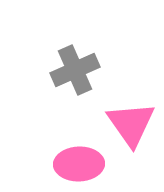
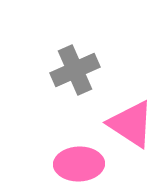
pink triangle: rotated 22 degrees counterclockwise
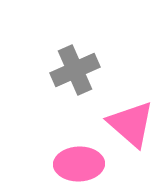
pink triangle: rotated 8 degrees clockwise
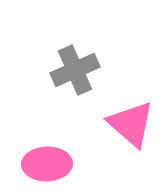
pink ellipse: moved 32 px left
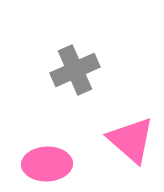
pink triangle: moved 16 px down
